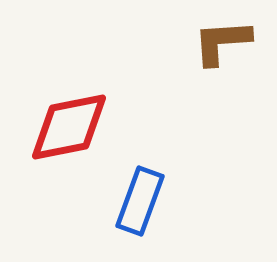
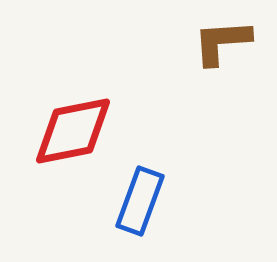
red diamond: moved 4 px right, 4 px down
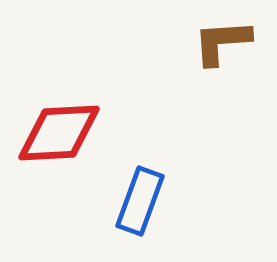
red diamond: moved 14 px left, 2 px down; rotated 8 degrees clockwise
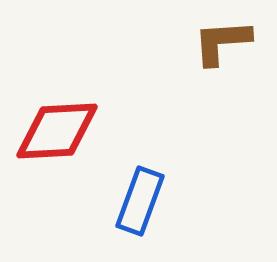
red diamond: moved 2 px left, 2 px up
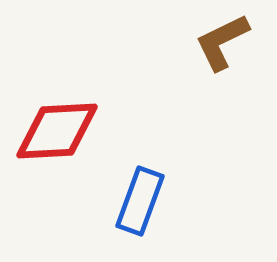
brown L-shape: rotated 22 degrees counterclockwise
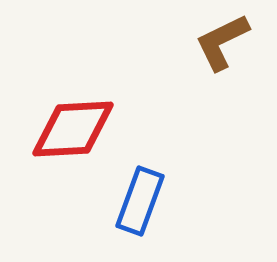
red diamond: moved 16 px right, 2 px up
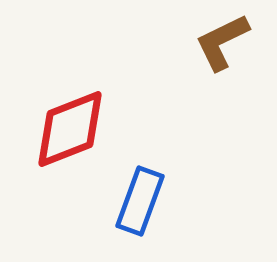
red diamond: moved 3 px left; rotated 18 degrees counterclockwise
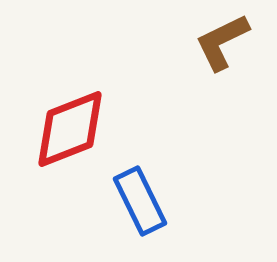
blue rectangle: rotated 46 degrees counterclockwise
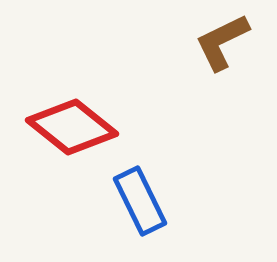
red diamond: moved 2 px right, 2 px up; rotated 60 degrees clockwise
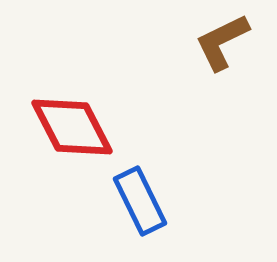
red diamond: rotated 24 degrees clockwise
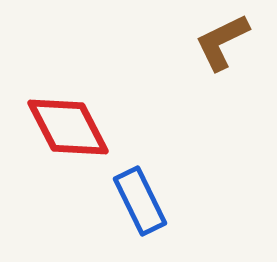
red diamond: moved 4 px left
